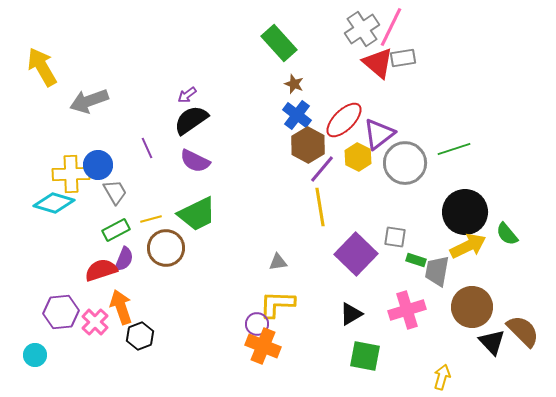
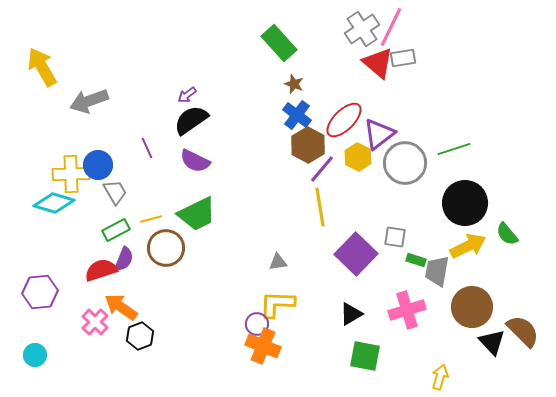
black circle at (465, 212): moved 9 px up
orange arrow at (121, 307): rotated 36 degrees counterclockwise
purple hexagon at (61, 312): moved 21 px left, 20 px up
yellow arrow at (442, 377): moved 2 px left
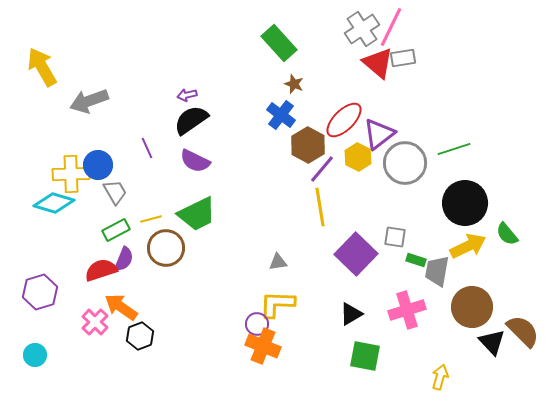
purple arrow at (187, 95): rotated 24 degrees clockwise
blue cross at (297, 115): moved 16 px left
purple hexagon at (40, 292): rotated 12 degrees counterclockwise
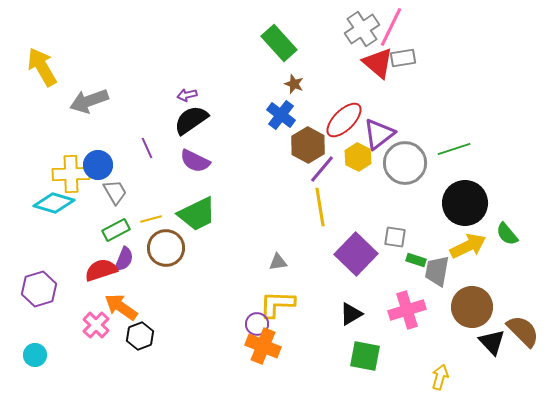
purple hexagon at (40, 292): moved 1 px left, 3 px up
pink cross at (95, 322): moved 1 px right, 3 px down
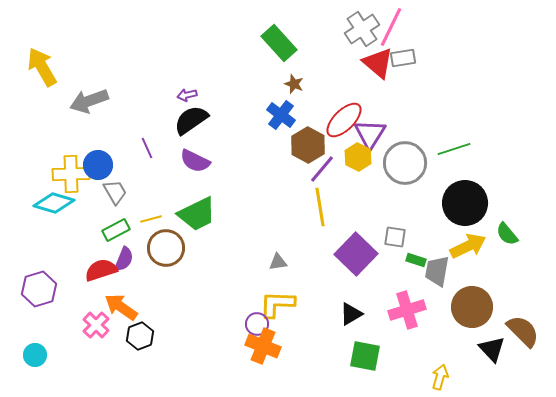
purple triangle at (379, 134): moved 9 px left; rotated 20 degrees counterclockwise
black triangle at (492, 342): moved 7 px down
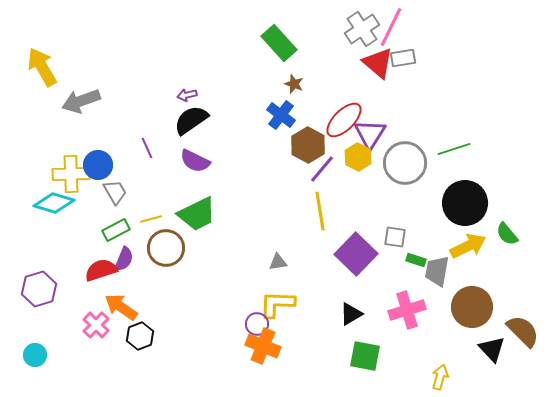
gray arrow at (89, 101): moved 8 px left
yellow line at (320, 207): moved 4 px down
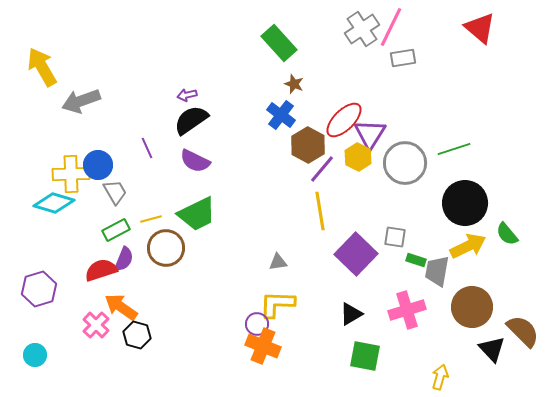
red triangle at (378, 63): moved 102 px right, 35 px up
black hexagon at (140, 336): moved 3 px left, 1 px up; rotated 24 degrees counterclockwise
